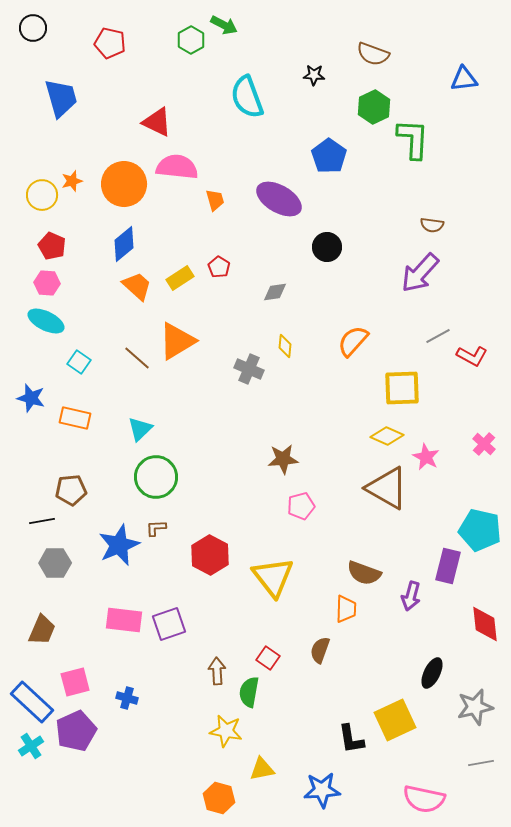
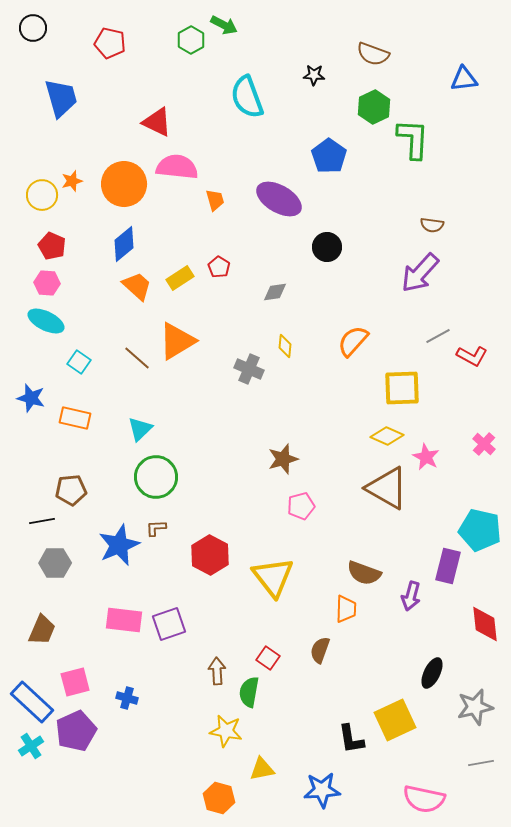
brown star at (283, 459): rotated 12 degrees counterclockwise
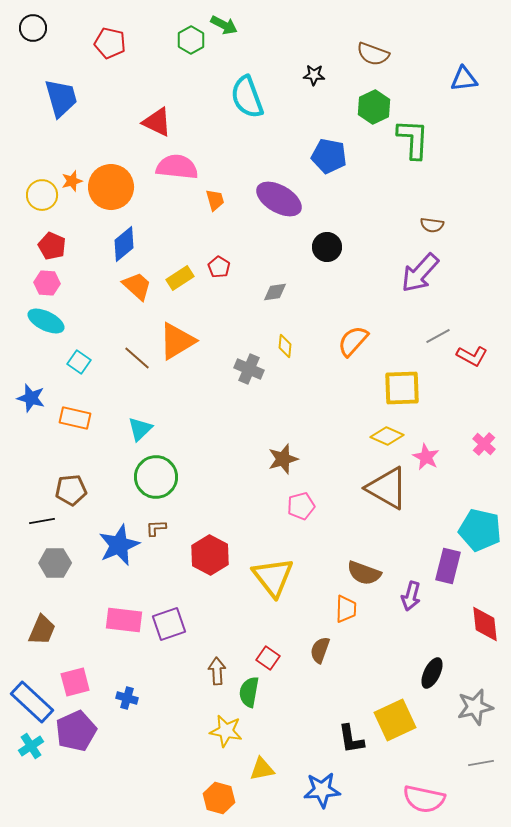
blue pentagon at (329, 156): rotated 24 degrees counterclockwise
orange circle at (124, 184): moved 13 px left, 3 px down
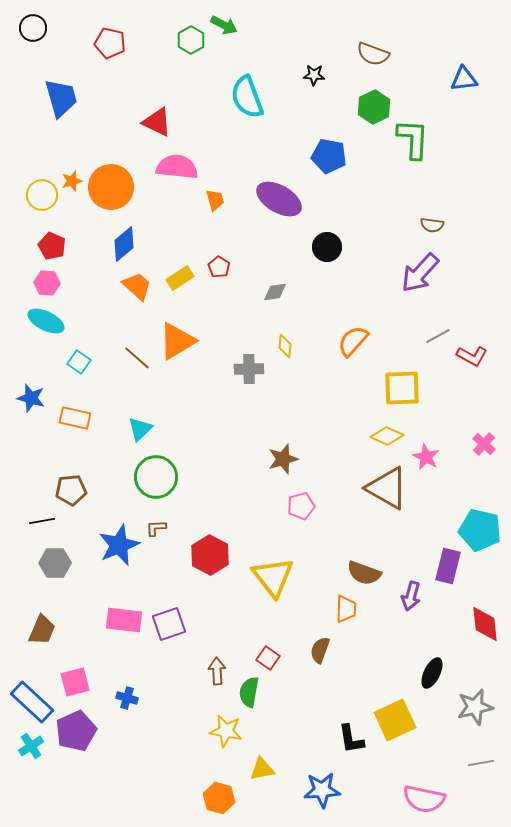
gray cross at (249, 369): rotated 24 degrees counterclockwise
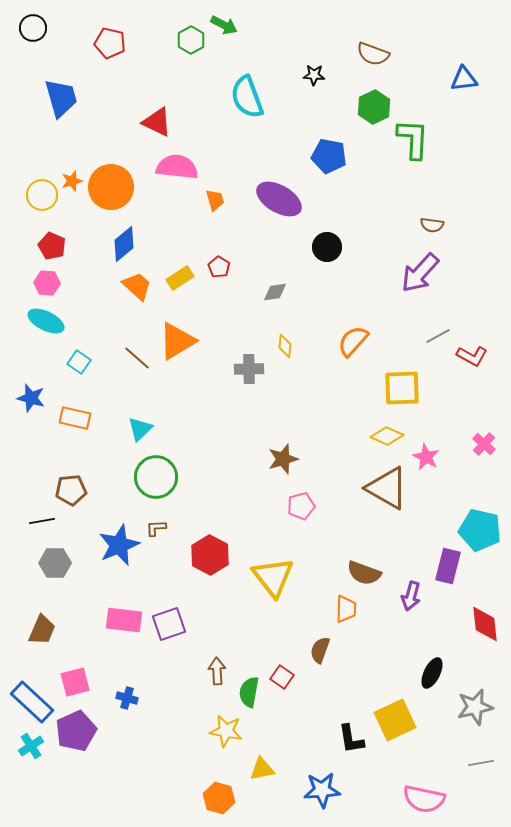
red square at (268, 658): moved 14 px right, 19 px down
